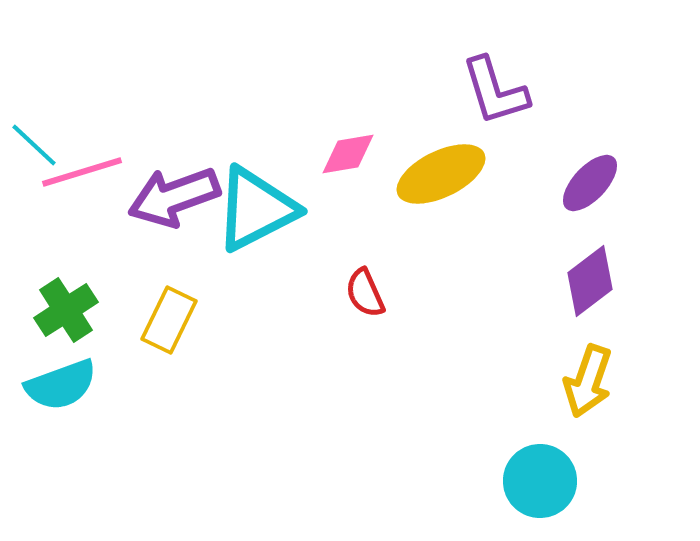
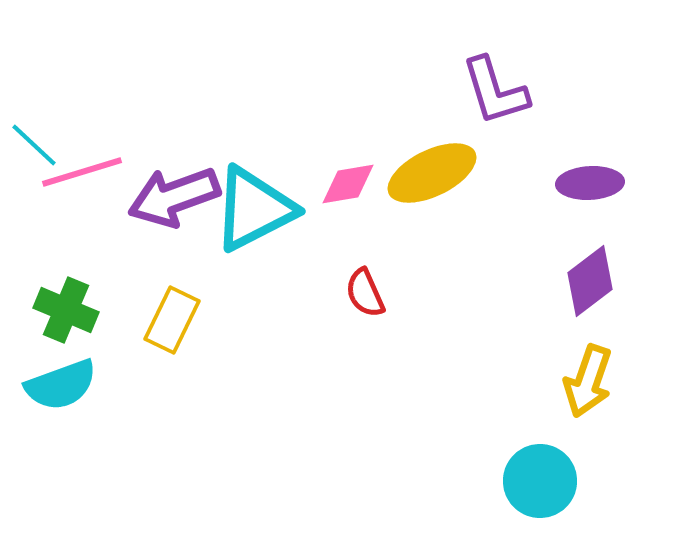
pink diamond: moved 30 px down
yellow ellipse: moved 9 px left, 1 px up
purple ellipse: rotated 44 degrees clockwise
cyan triangle: moved 2 px left
green cross: rotated 34 degrees counterclockwise
yellow rectangle: moved 3 px right
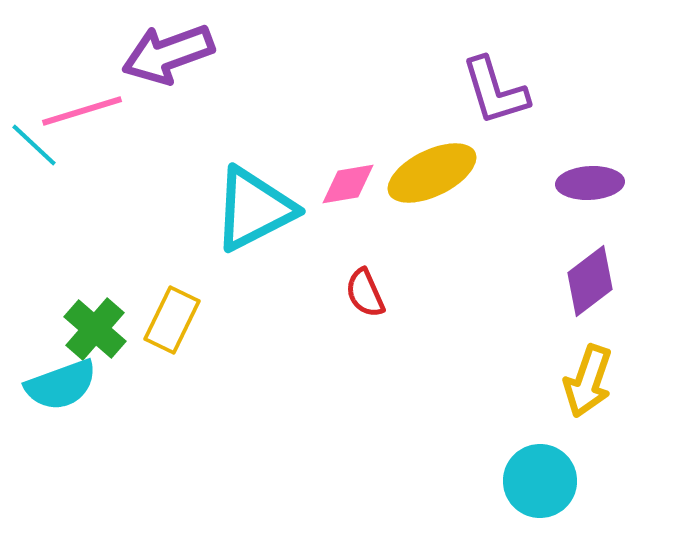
pink line: moved 61 px up
purple arrow: moved 6 px left, 143 px up
green cross: moved 29 px right, 19 px down; rotated 18 degrees clockwise
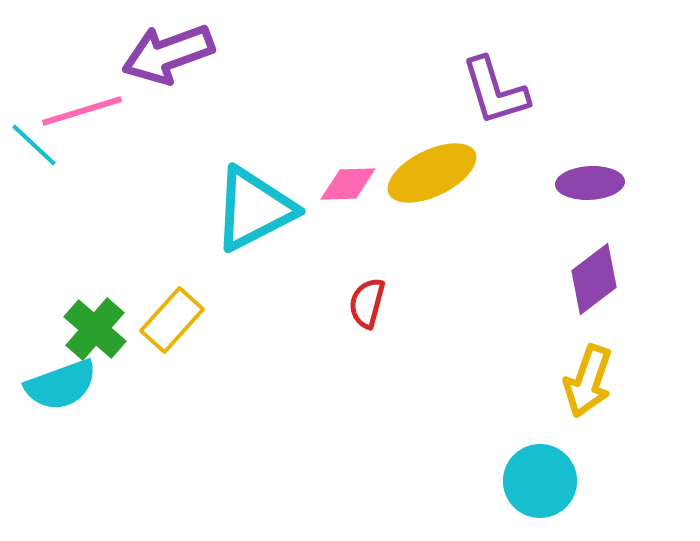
pink diamond: rotated 8 degrees clockwise
purple diamond: moved 4 px right, 2 px up
red semicircle: moved 2 px right, 10 px down; rotated 39 degrees clockwise
yellow rectangle: rotated 16 degrees clockwise
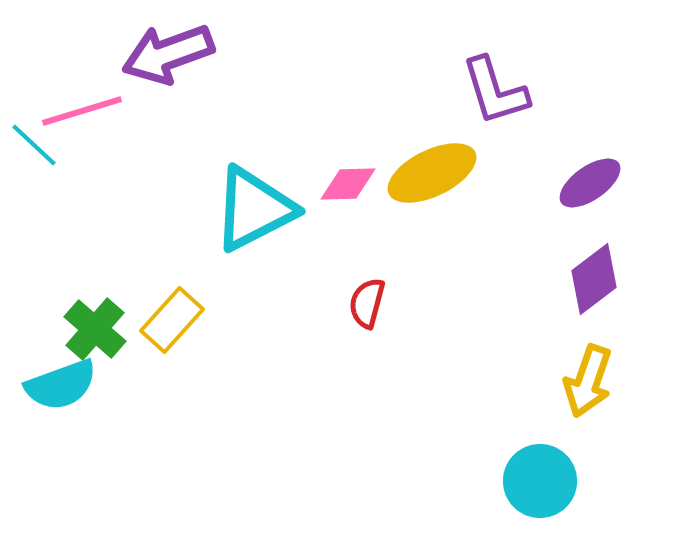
purple ellipse: rotated 32 degrees counterclockwise
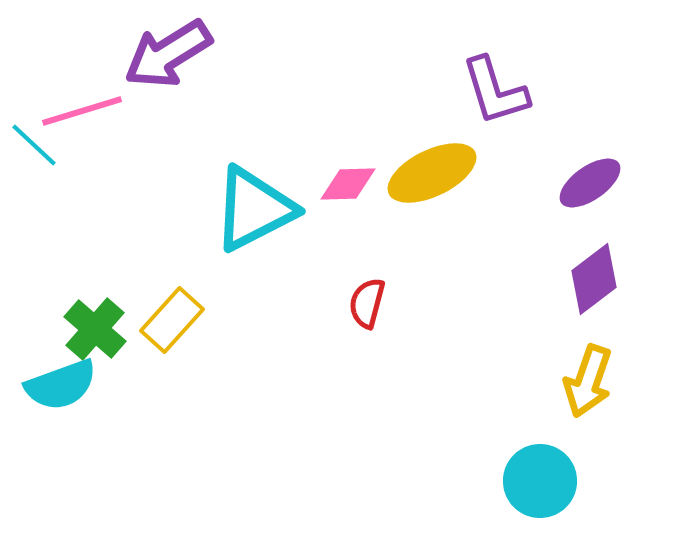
purple arrow: rotated 12 degrees counterclockwise
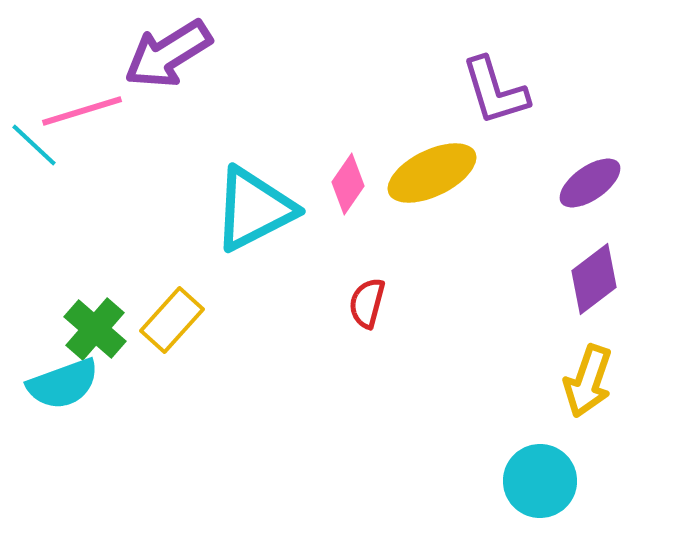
pink diamond: rotated 54 degrees counterclockwise
cyan semicircle: moved 2 px right, 1 px up
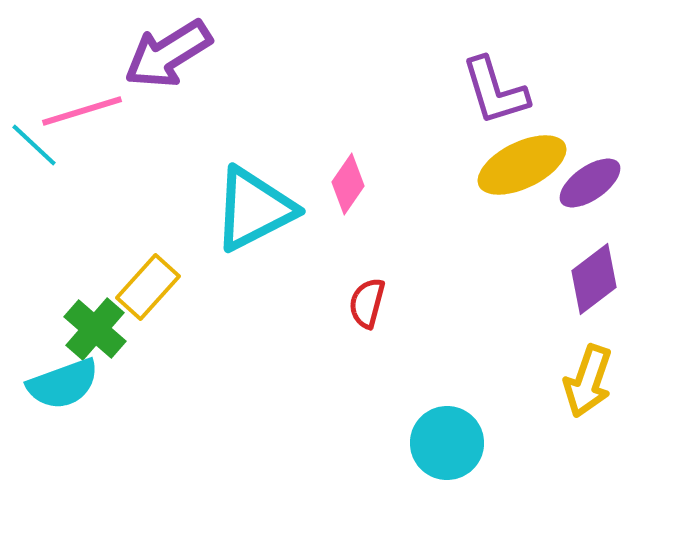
yellow ellipse: moved 90 px right, 8 px up
yellow rectangle: moved 24 px left, 33 px up
cyan circle: moved 93 px left, 38 px up
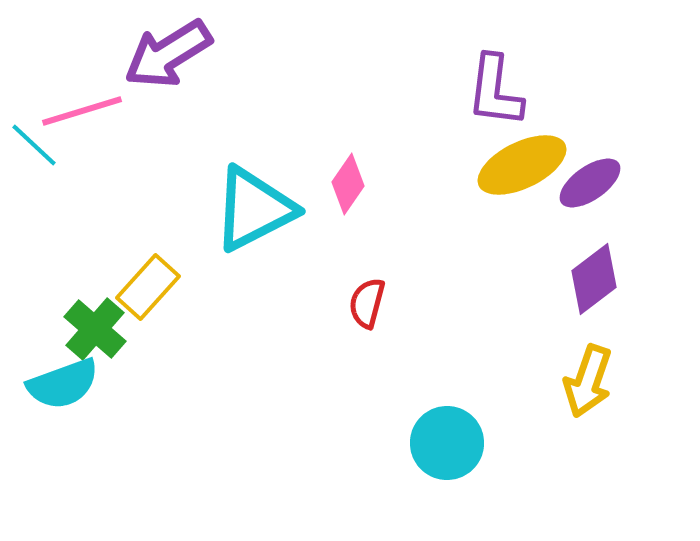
purple L-shape: rotated 24 degrees clockwise
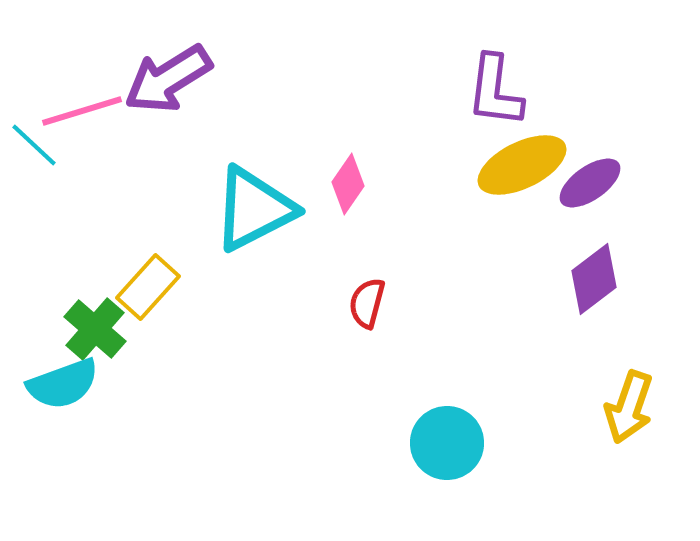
purple arrow: moved 25 px down
yellow arrow: moved 41 px right, 26 px down
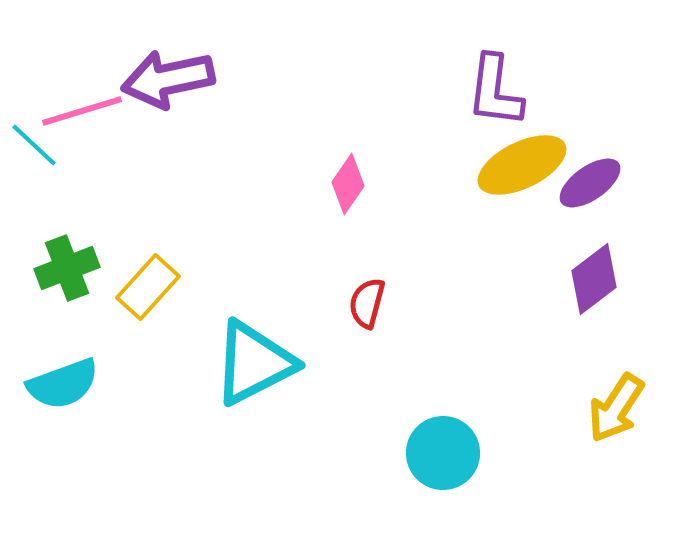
purple arrow: rotated 20 degrees clockwise
cyan triangle: moved 154 px down
green cross: moved 28 px left, 61 px up; rotated 28 degrees clockwise
yellow arrow: moved 13 px left, 1 px down; rotated 14 degrees clockwise
cyan circle: moved 4 px left, 10 px down
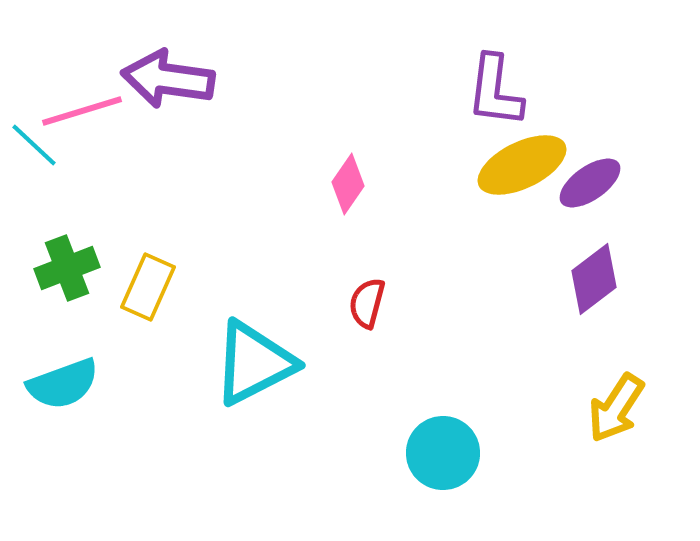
purple arrow: rotated 20 degrees clockwise
yellow rectangle: rotated 18 degrees counterclockwise
